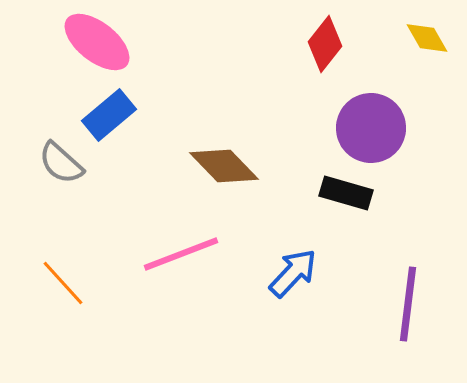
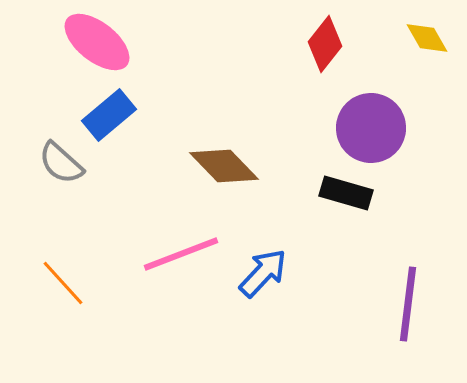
blue arrow: moved 30 px left
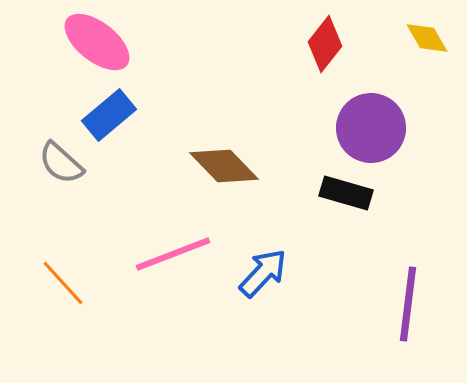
pink line: moved 8 px left
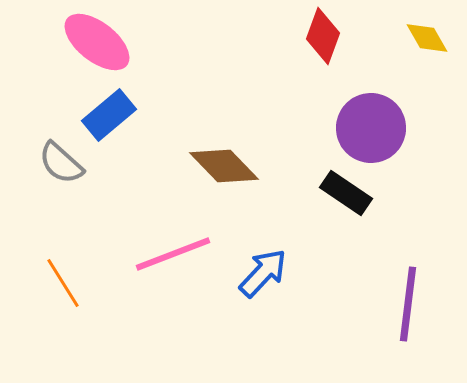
red diamond: moved 2 px left, 8 px up; rotated 18 degrees counterclockwise
black rectangle: rotated 18 degrees clockwise
orange line: rotated 10 degrees clockwise
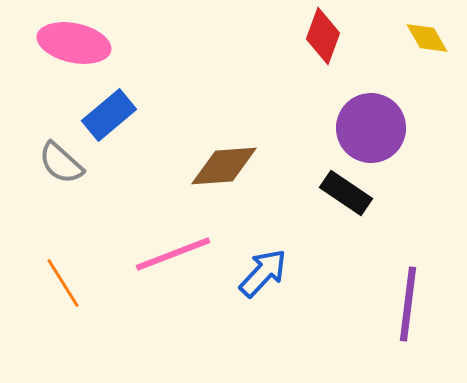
pink ellipse: moved 23 px left, 1 px down; rotated 26 degrees counterclockwise
brown diamond: rotated 50 degrees counterclockwise
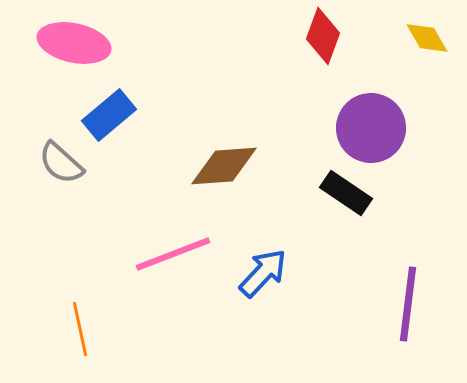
orange line: moved 17 px right, 46 px down; rotated 20 degrees clockwise
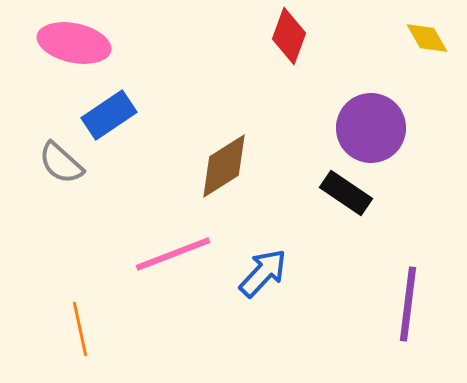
red diamond: moved 34 px left
blue rectangle: rotated 6 degrees clockwise
brown diamond: rotated 28 degrees counterclockwise
